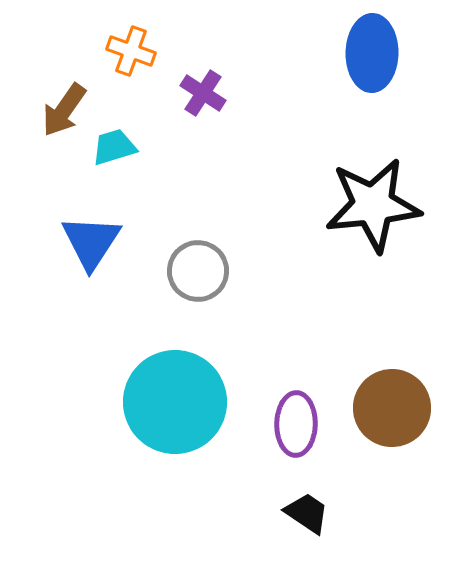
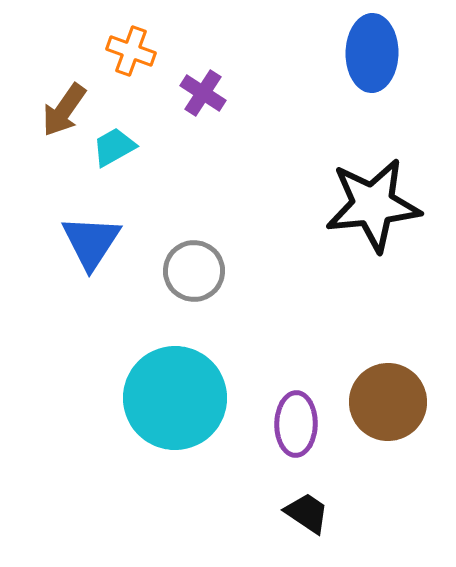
cyan trapezoid: rotated 12 degrees counterclockwise
gray circle: moved 4 px left
cyan circle: moved 4 px up
brown circle: moved 4 px left, 6 px up
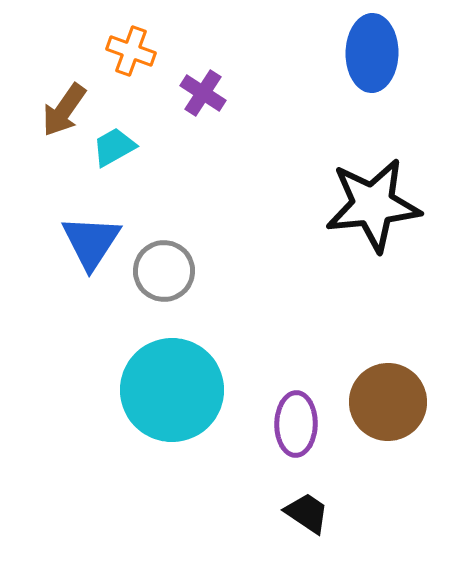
gray circle: moved 30 px left
cyan circle: moved 3 px left, 8 px up
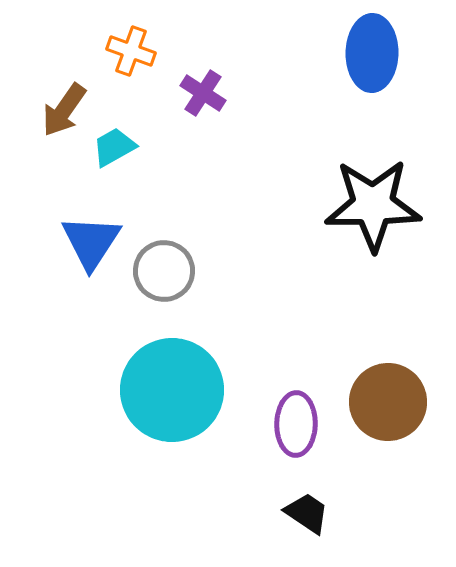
black star: rotated 6 degrees clockwise
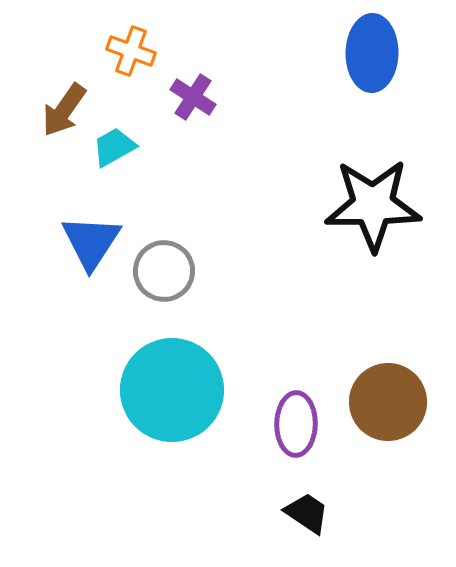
purple cross: moved 10 px left, 4 px down
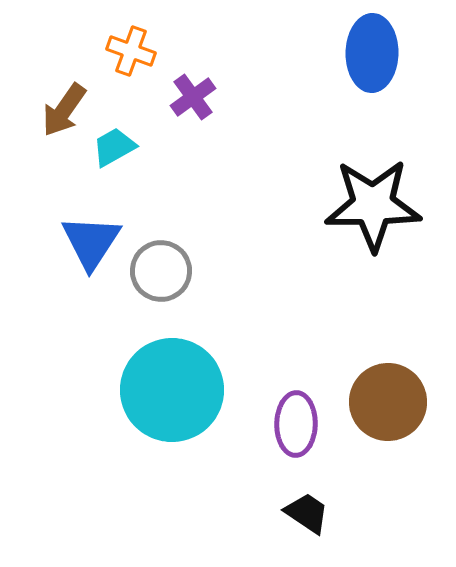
purple cross: rotated 21 degrees clockwise
gray circle: moved 3 px left
